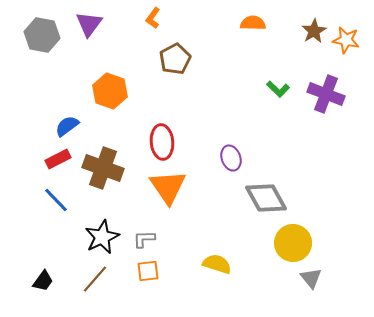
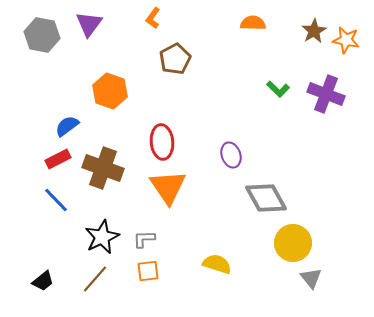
purple ellipse: moved 3 px up
black trapezoid: rotated 15 degrees clockwise
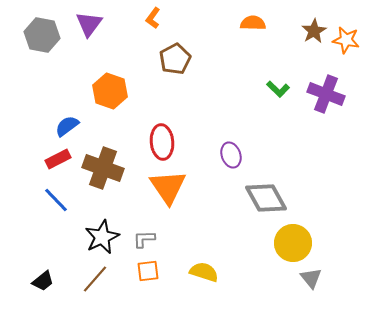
yellow semicircle: moved 13 px left, 8 px down
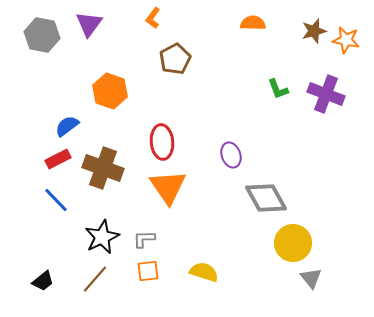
brown star: rotated 15 degrees clockwise
green L-shape: rotated 25 degrees clockwise
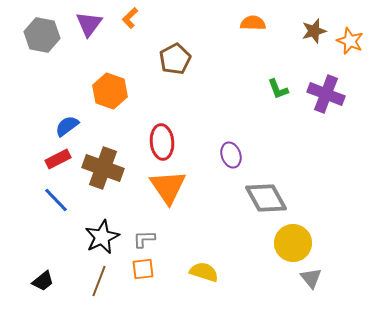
orange L-shape: moved 23 px left; rotated 10 degrees clockwise
orange star: moved 4 px right, 1 px down; rotated 12 degrees clockwise
orange square: moved 5 px left, 2 px up
brown line: moved 4 px right, 2 px down; rotated 20 degrees counterclockwise
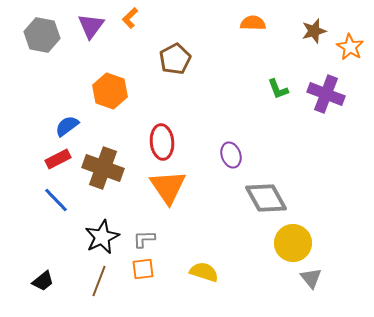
purple triangle: moved 2 px right, 2 px down
orange star: moved 6 px down; rotated 8 degrees clockwise
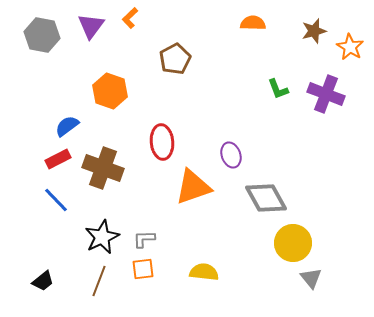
orange triangle: moved 25 px right; rotated 45 degrees clockwise
yellow semicircle: rotated 12 degrees counterclockwise
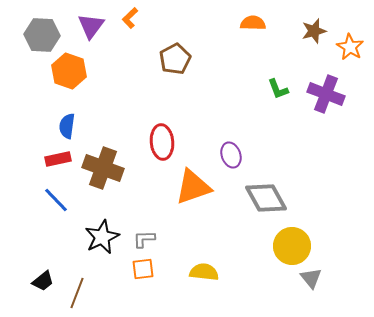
gray hexagon: rotated 8 degrees counterclockwise
orange hexagon: moved 41 px left, 20 px up
blue semicircle: rotated 45 degrees counterclockwise
red rectangle: rotated 15 degrees clockwise
yellow circle: moved 1 px left, 3 px down
brown line: moved 22 px left, 12 px down
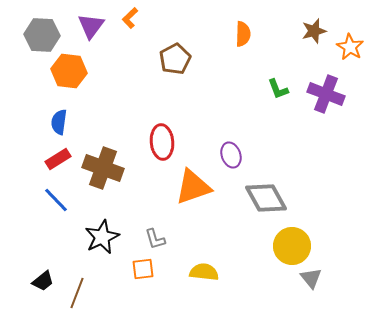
orange semicircle: moved 10 px left, 11 px down; rotated 90 degrees clockwise
orange hexagon: rotated 12 degrees counterclockwise
blue semicircle: moved 8 px left, 4 px up
red rectangle: rotated 20 degrees counterclockwise
gray L-shape: moved 11 px right; rotated 105 degrees counterclockwise
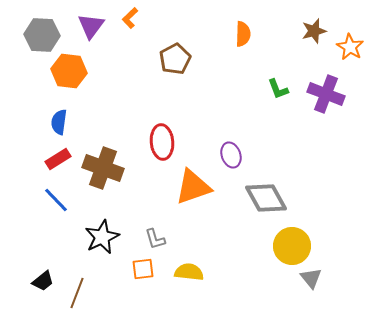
yellow semicircle: moved 15 px left
